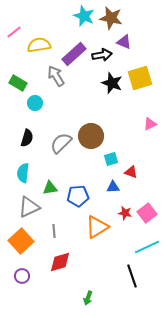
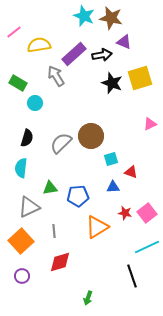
cyan semicircle: moved 2 px left, 5 px up
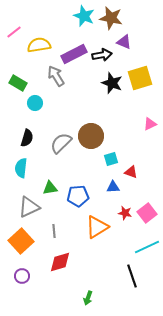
purple rectangle: rotated 15 degrees clockwise
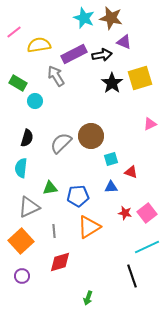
cyan star: moved 2 px down
black star: rotated 15 degrees clockwise
cyan circle: moved 2 px up
blue triangle: moved 2 px left
orange triangle: moved 8 px left
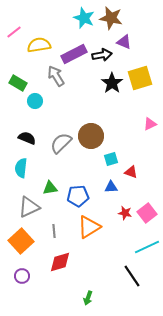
black semicircle: rotated 84 degrees counterclockwise
black line: rotated 15 degrees counterclockwise
